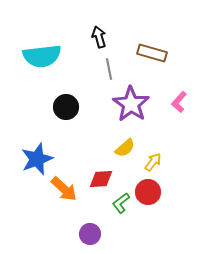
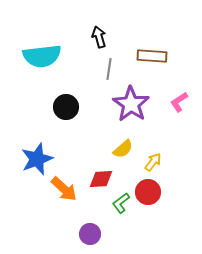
brown rectangle: moved 3 px down; rotated 12 degrees counterclockwise
gray line: rotated 20 degrees clockwise
pink L-shape: rotated 15 degrees clockwise
yellow semicircle: moved 2 px left, 1 px down
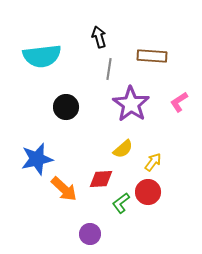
blue star: rotated 8 degrees clockwise
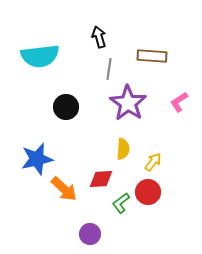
cyan semicircle: moved 2 px left
purple star: moved 3 px left, 1 px up
yellow semicircle: rotated 45 degrees counterclockwise
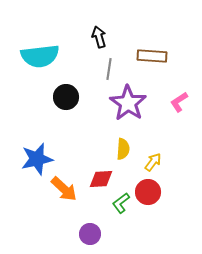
black circle: moved 10 px up
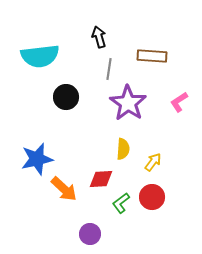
red circle: moved 4 px right, 5 px down
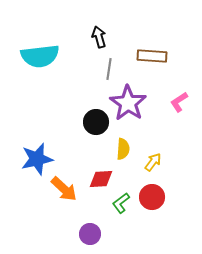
black circle: moved 30 px right, 25 px down
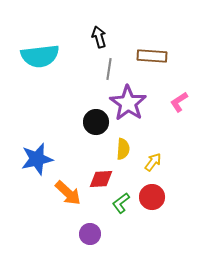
orange arrow: moved 4 px right, 4 px down
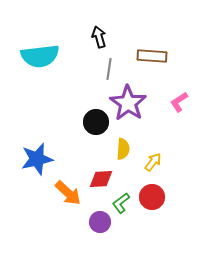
purple circle: moved 10 px right, 12 px up
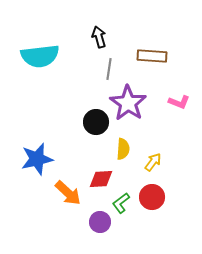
pink L-shape: rotated 125 degrees counterclockwise
